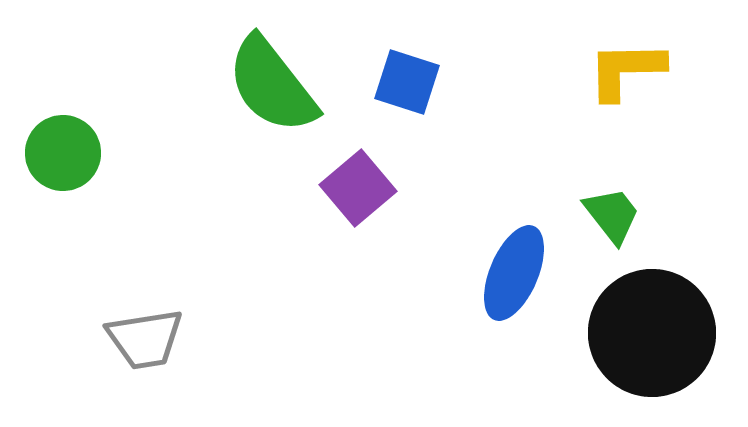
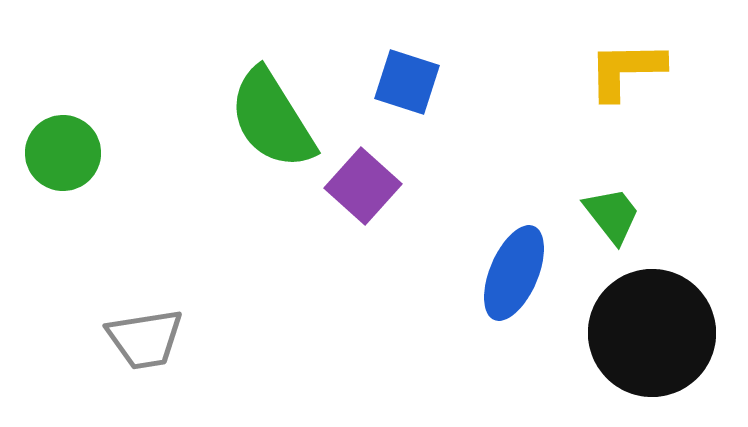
green semicircle: moved 34 px down; rotated 6 degrees clockwise
purple square: moved 5 px right, 2 px up; rotated 8 degrees counterclockwise
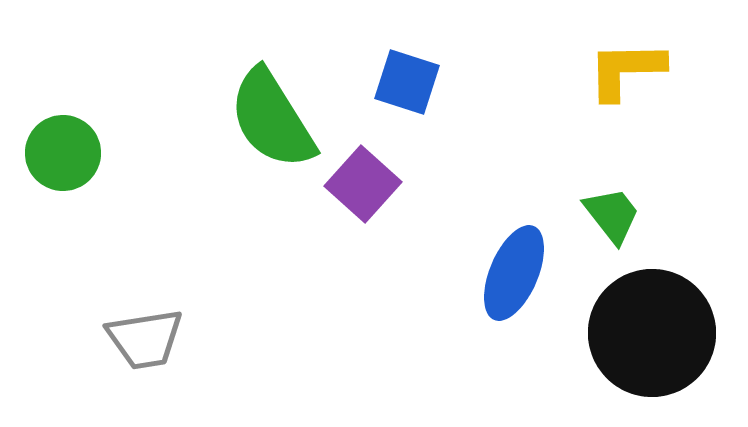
purple square: moved 2 px up
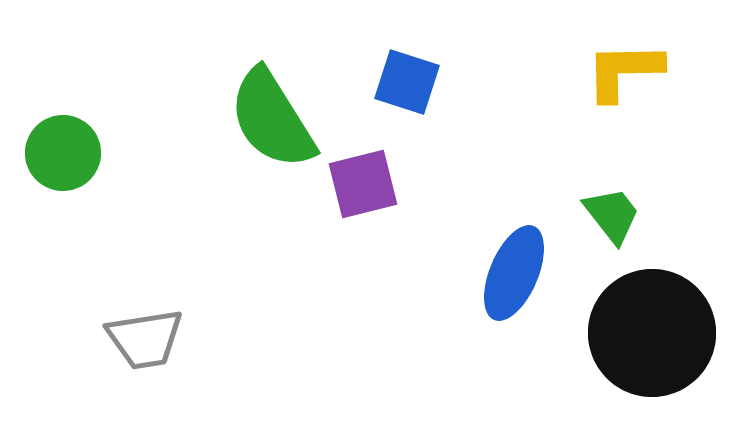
yellow L-shape: moved 2 px left, 1 px down
purple square: rotated 34 degrees clockwise
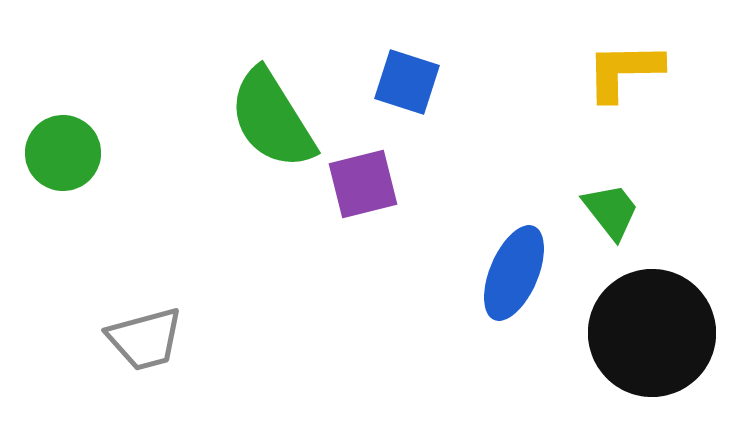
green trapezoid: moved 1 px left, 4 px up
gray trapezoid: rotated 6 degrees counterclockwise
